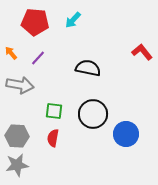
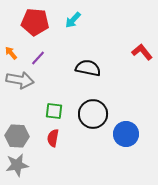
gray arrow: moved 5 px up
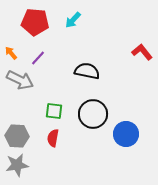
black semicircle: moved 1 px left, 3 px down
gray arrow: rotated 16 degrees clockwise
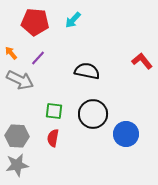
red L-shape: moved 9 px down
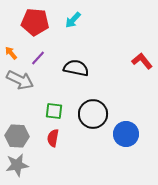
black semicircle: moved 11 px left, 3 px up
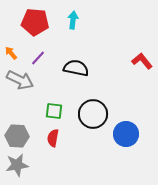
cyan arrow: rotated 144 degrees clockwise
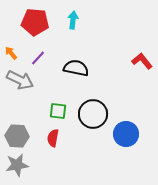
green square: moved 4 px right
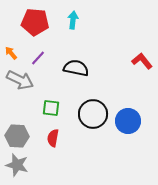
green square: moved 7 px left, 3 px up
blue circle: moved 2 px right, 13 px up
gray star: rotated 25 degrees clockwise
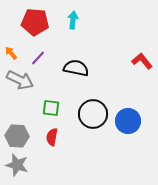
red semicircle: moved 1 px left, 1 px up
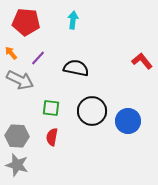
red pentagon: moved 9 px left
black circle: moved 1 px left, 3 px up
